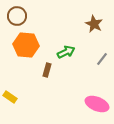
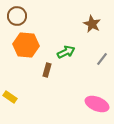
brown star: moved 2 px left
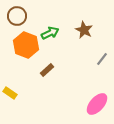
brown star: moved 8 px left, 6 px down
orange hexagon: rotated 15 degrees clockwise
green arrow: moved 16 px left, 19 px up
brown rectangle: rotated 32 degrees clockwise
yellow rectangle: moved 4 px up
pink ellipse: rotated 70 degrees counterclockwise
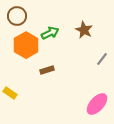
orange hexagon: rotated 10 degrees clockwise
brown rectangle: rotated 24 degrees clockwise
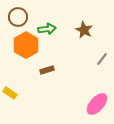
brown circle: moved 1 px right, 1 px down
green arrow: moved 3 px left, 4 px up; rotated 18 degrees clockwise
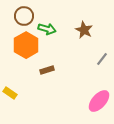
brown circle: moved 6 px right, 1 px up
green arrow: rotated 24 degrees clockwise
pink ellipse: moved 2 px right, 3 px up
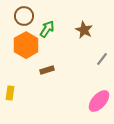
green arrow: rotated 72 degrees counterclockwise
yellow rectangle: rotated 64 degrees clockwise
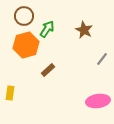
orange hexagon: rotated 15 degrees clockwise
brown rectangle: moved 1 px right; rotated 24 degrees counterclockwise
pink ellipse: moved 1 px left; rotated 40 degrees clockwise
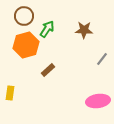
brown star: rotated 24 degrees counterclockwise
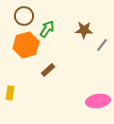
gray line: moved 14 px up
